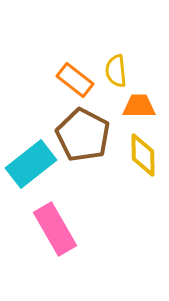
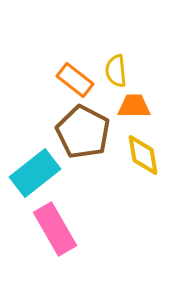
orange trapezoid: moved 5 px left
brown pentagon: moved 3 px up
yellow diamond: rotated 9 degrees counterclockwise
cyan rectangle: moved 4 px right, 9 px down
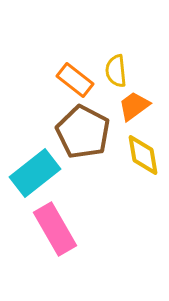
orange trapezoid: rotated 36 degrees counterclockwise
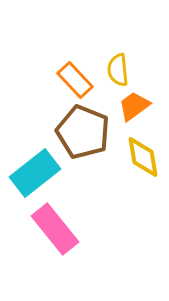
yellow semicircle: moved 2 px right, 1 px up
orange rectangle: rotated 9 degrees clockwise
brown pentagon: rotated 6 degrees counterclockwise
yellow diamond: moved 2 px down
pink rectangle: rotated 9 degrees counterclockwise
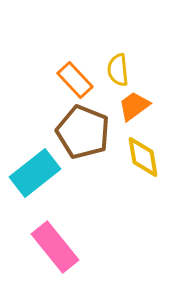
pink rectangle: moved 18 px down
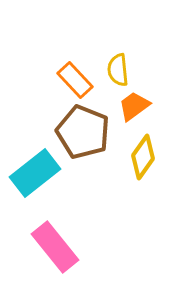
yellow diamond: rotated 45 degrees clockwise
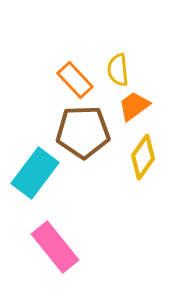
brown pentagon: rotated 24 degrees counterclockwise
cyan rectangle: rotated 15 degrees counterclockwise
